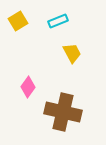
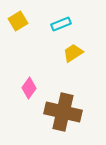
cyan rectangle: moved 3 px right, 3 px down
yellow trapezoid: moved 1 px right; rotated 95 degrees counterclockwise
pink diamond: moved 1 px right, 1 px down
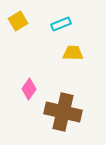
yellow trapezoid: rotated 35 degrees clockwise
pink diamond: moved 1 px down
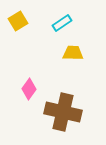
cyan rectangle: moved 1 px right, 1 px up; rotated 12 degrees counterclockwise
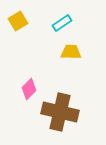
yellow trapezoid: moved 2 px left, 1 px up
pink diamond: rotated 10 degrees clockwise
brown cross: moved 3 px left
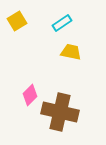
yellow square: moved 1 px left
yellow trapezoid: rotated 10 degrees clockwise
pink diamond: moved 1 px right, 6 px down
